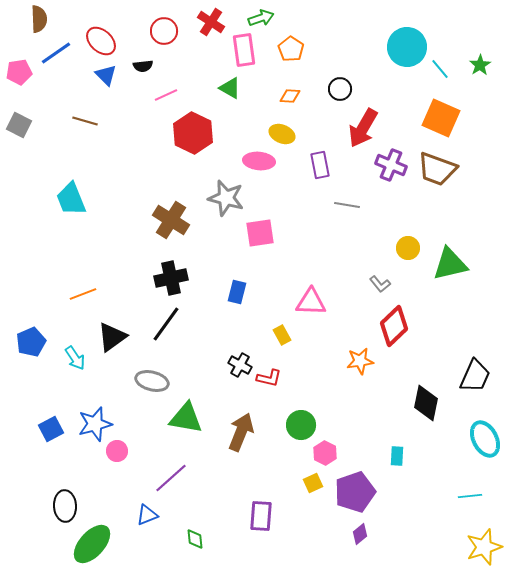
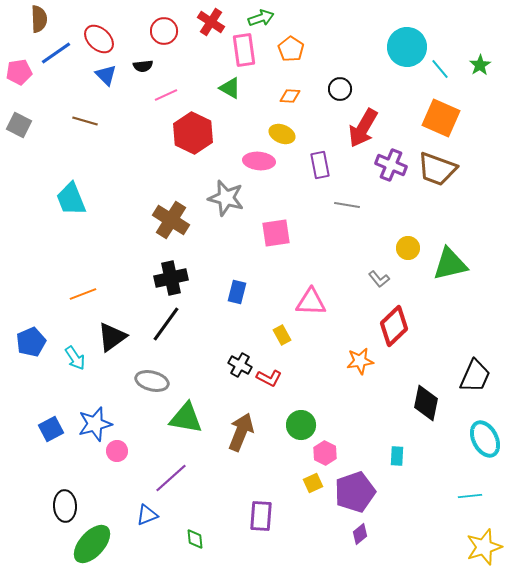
red ellipse at (101, 41): moved 2 px left, 2 px up
pink square at (260, 233): moved 16 px right
gray L-shape at (380, 284): moved 1 px left, 5 px up
red L-shape at (269, 378): rotated 15 degrees clockwise
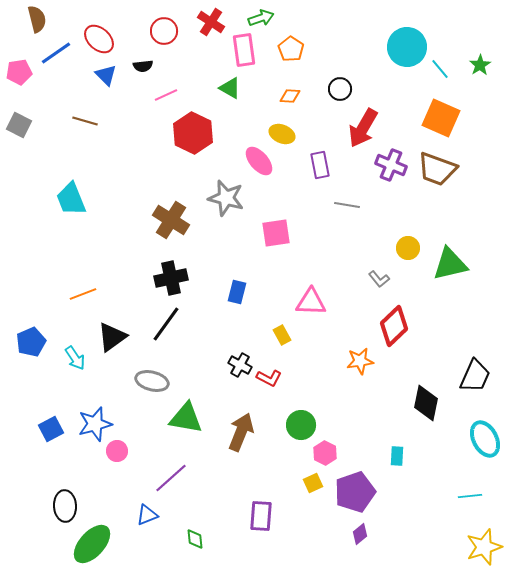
brown semicircle at (39, 19): moved 2 px left; rotated 12 degrees counterclockwise
pink ellipse at (259, 161): rotated 44 degrees clockwise
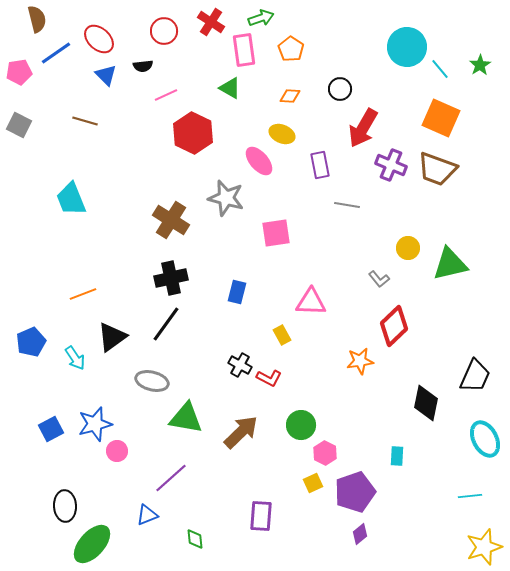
brown arrow at (241, 432): rotated 24 degrees clockwise
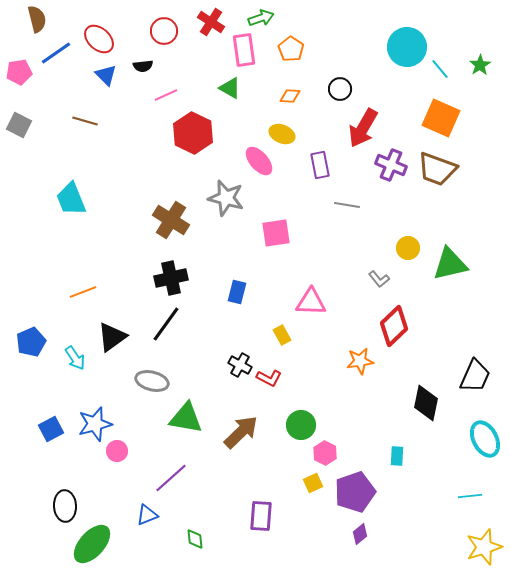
orange line at (83, 294): moved 2 px up
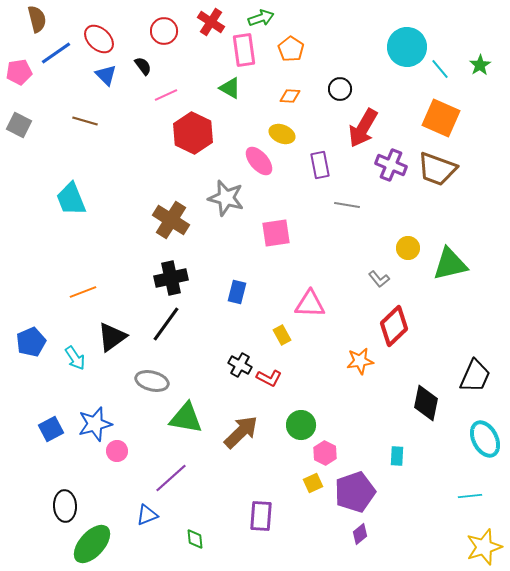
black semicircle at (143, 66): rotated 120 degrees counterclockwise
pink triangle at (311, 302): moved 1 px left, 2 px down
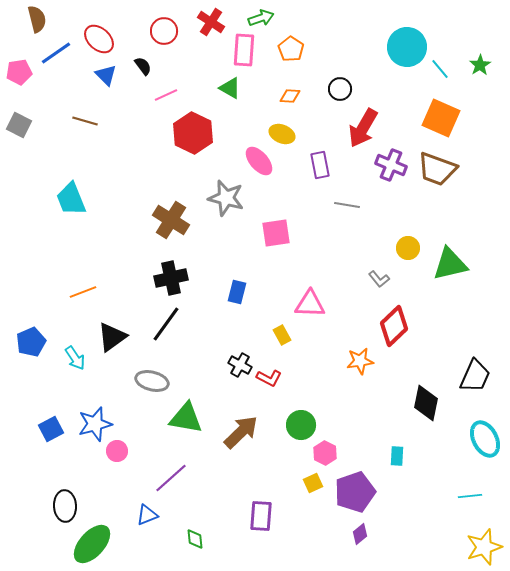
pink rectangle at (244, 50): rotated 12 degrees clockwise
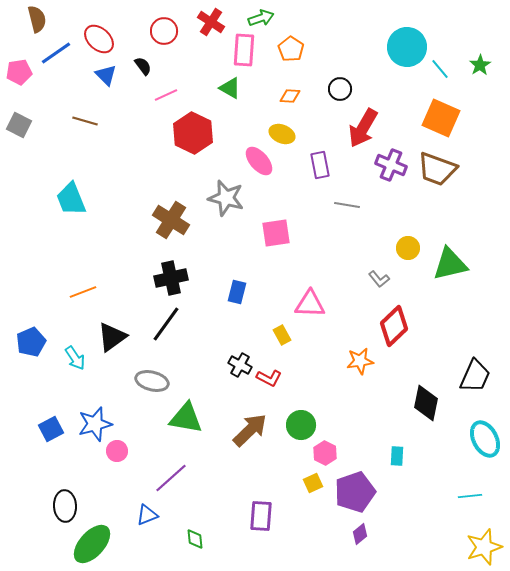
brown arrow at (241, 432): moved 9 px right, 2 px up
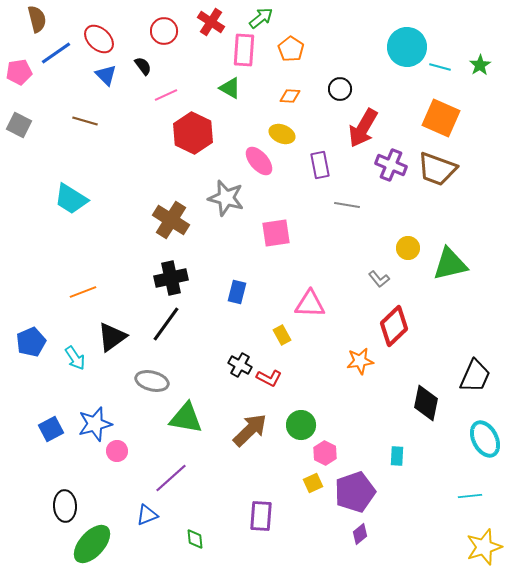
green arrow at (261, 18): rotated 20 degrees counterclockwise
cyan line at (440, 69): moved 2 px up; rotated 35 degrees counterclockwise
cyan trapezoid at (71, 199): rotated 36 degrees counterclockwise
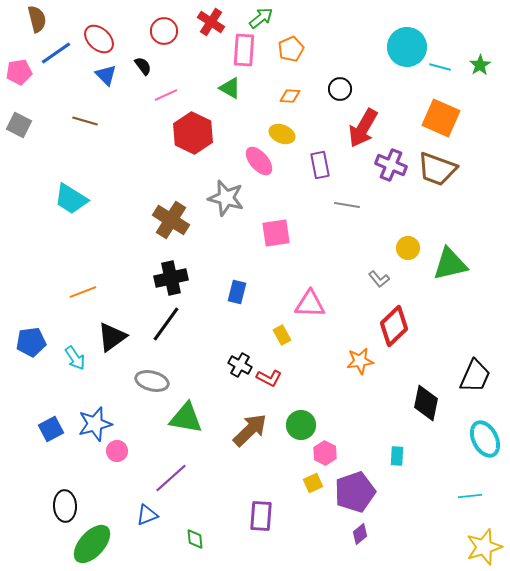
orange pentagon at (291, 49): rotated 15 degrees clockwise
blue pentagon at (31, 342): rotated 16 degrees clockwise
